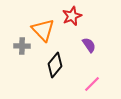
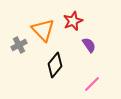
red star: moved 1 px right, 5 px down
gray cross: moved 3 px left, 1 px up; rotated 28 degrees counterclockwise
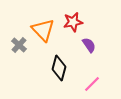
red star: moved 1 px down; rotated 12 degrees clockwise
gray cross: rotated 21 degrees counterclockwise
black diamond: moved 4 px right, 3 px down; rotated 25 degrees counterclockwise
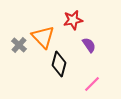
red star: moved 2 px up
orange triangle: moved 7 px down
black diamond: moved 4 px up
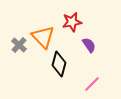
red star: moved 1 px left, 2 px down
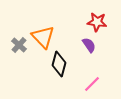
red star: moved 25 px right; rotated 18 degrees clockwise
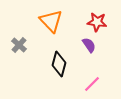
orange triangle: moved 8 px right, 16 px up
